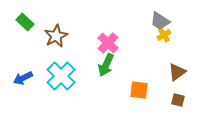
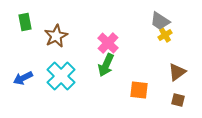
green rectangle: rotated 36 degrees clockwise
yellow cross: moved 1 px right
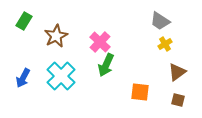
green rectangle: moved 1 px left, 1 px up; rotated 42 degrees clockwise
yellow cross: moved 9 px down
pink cross: moved 8 px left, 1 px up
blue arrow: rotated 36 degrees counterclockwise
orange square: moved 1 px right, 2 px down
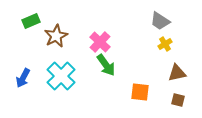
green rectangle: moved 7 px right; rotated 36 degrees clockwise
green arrow: rotated 60 degrees counterclockwise
brown triangle: moved 1 px down; rotated 24 degrees clockwise
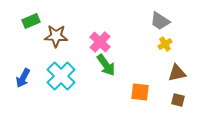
brown star: rotated 30 degrees clockwise
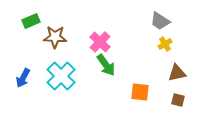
brown star: moved 1 px left, 1 px down
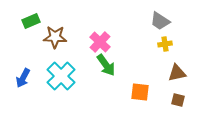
yellow cross: rotated 24 degrees clockwise
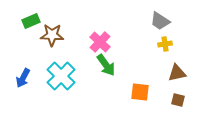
brown star: moved 3 px left, 2 px up
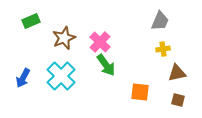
gray trapezoid: rotated 100 degrees counterclockwise
brown star: moved 12 px right, 3 px down; rotated 25 degrees counterclockwise
yellow cross: moved 2 px left, 5 px down
